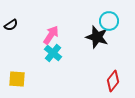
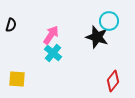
black semicircle: rotated 40 degrees counterclockwise
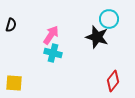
cyan circle: moved 2 px up
cyan cross: rotated 24 degrees counterclockwise
yellow square: moved 3 px left, 4 px down
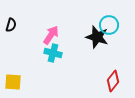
cyan circle: moved 6 px down
yellow square: moved 1 px left, 1 px up
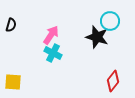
cyan circle: moved 1 px right, 4 px up
cyan cross: rotated 12 degrees clockwise
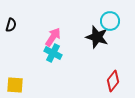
pink arrow: moved 2 px right, 2 px down
yellow square: moved 2 px right, 3 px down
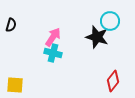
cyan cross: rotated 12 degrees counterclockwise
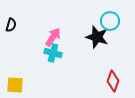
red diamond: rotated 20 degrees counterclockwise
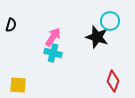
yellow square: moved 3 px right
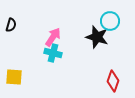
yellow square: moved 4 px left, 8 px up
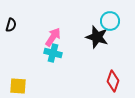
yellow square: moved 4 px right, 9 px down
